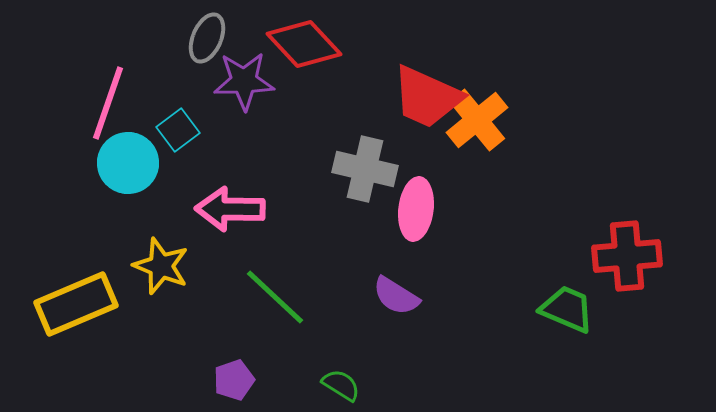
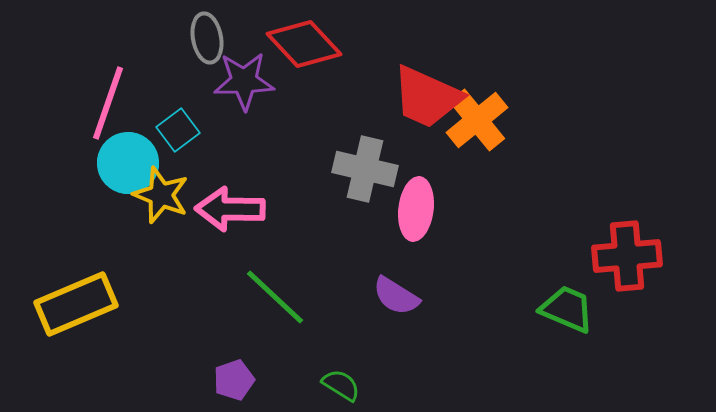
gray ellipse: rotated 33 degrees counterclockwise
yellow star: moved 71 px up
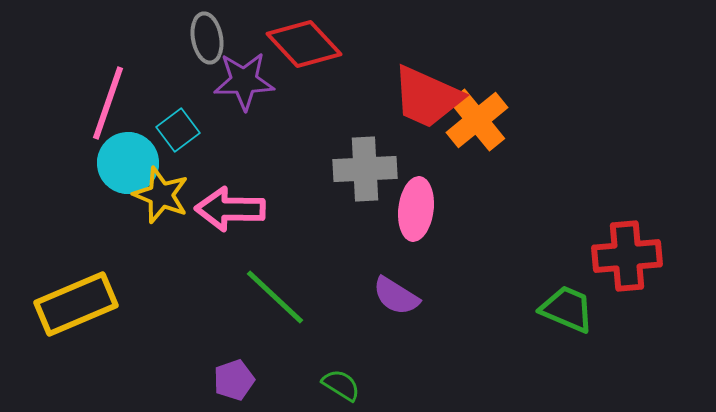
gray cross: rotated 16 degrees counterclockwise
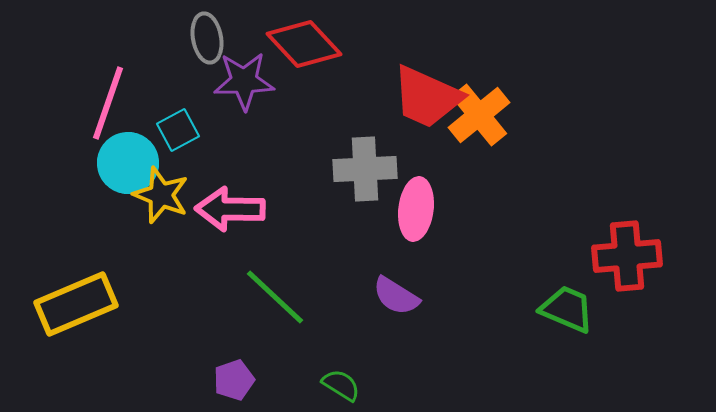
orange cross: moved 2 px right, 5 px up
cyan square: rotated 9 degrees clockwise
